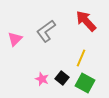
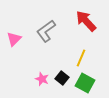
pink triangle: moved 1 px left
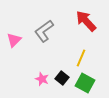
gray L-shape: moved 2 px left
pink triangle: moved 1 px down
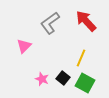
gray L-shape: moved 6 px right, 8 px up
pink triangle: moved 10 px right, 6 px down
black square: moved 1 px right
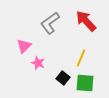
pink star: moved 4 px left, 16 px up
green square: rotated 24 degrees counterclockwise
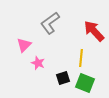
red arrow: moved 8 px right, 10 px down
pink triangle: moved 1 px up
yellow line: rotated 18 degrees counterclockwise
black square: rotated 32 degrees clockwise
green square: rotated 18 degrees clockwise
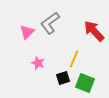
pink triangle: moved 3 px right, 13 px up
yellow line: moved 7 px left, 1 px down; rotated 18 degrees clockwise
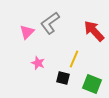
black square: rotated 32 degrees clockwise
green square: moved 7 px right, 1 px down
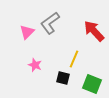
pink star: moved 3 px left, 2 px down
